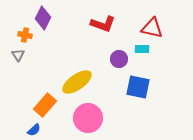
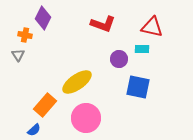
red triangle: moved 1 px up
pink circle: moved 2 px left
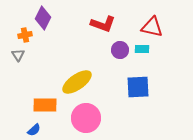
orange cross: rotated 24 degrees counterclockwise
purple circle: moved 1 px right, 9 px up
blue square: rotated 15 degrees counterclockwise
orange rectangle: rotated 50 degrees clockwise
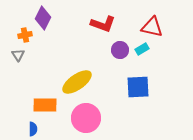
cyan rectangle: rotated 32 degrees counterclockwise
blue semicircle: moved 1 px left, 1 px up; rotated 48 degrees counterclockwise
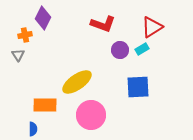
red triangle: rotated 45 degrees counterclockwise
pink circle: moved 5 px right, 3 px up
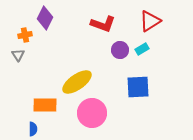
purple diamond: moved 2 px right
red triangle: moved 2 px left, 6 px up
pink circle: moved 1 px right, 2 px up
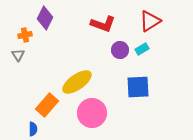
orange rectangle: moved 2 px right; rotated 50 degrees counterclockwise
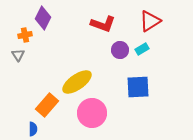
purple diamond: moved 2 px left
